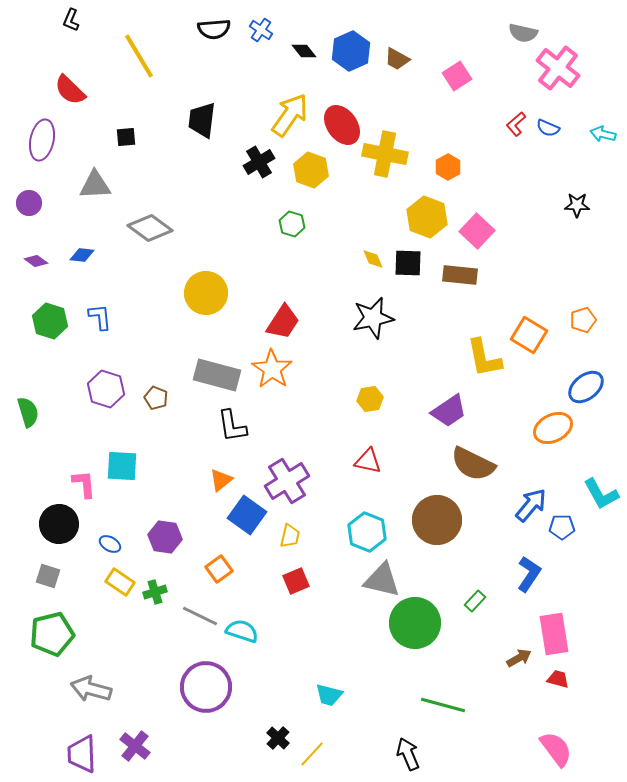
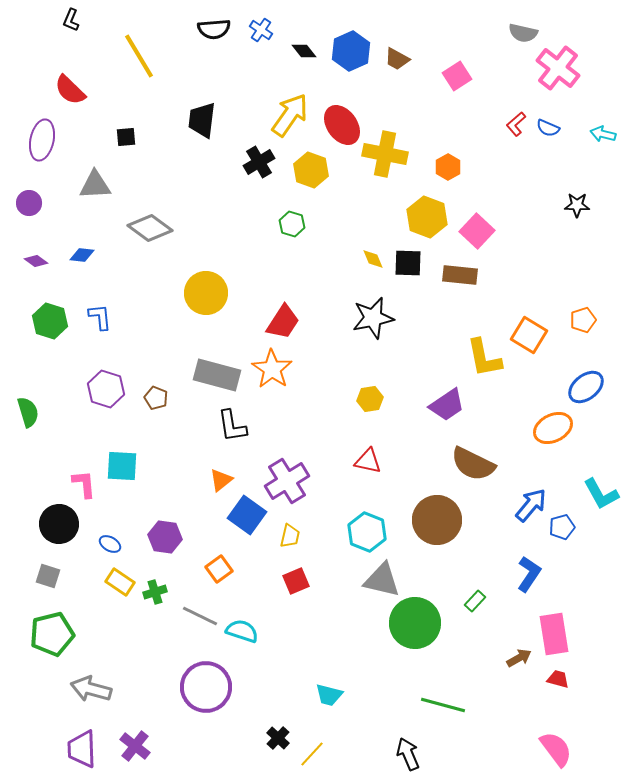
purple trapezoid at (449, 411): moved 2 px left, 6 px up
blue pentagon at (562, 527): rotated 15 degrees counterclockwise
purple trapezoid at (82, 754): moved 5 px up
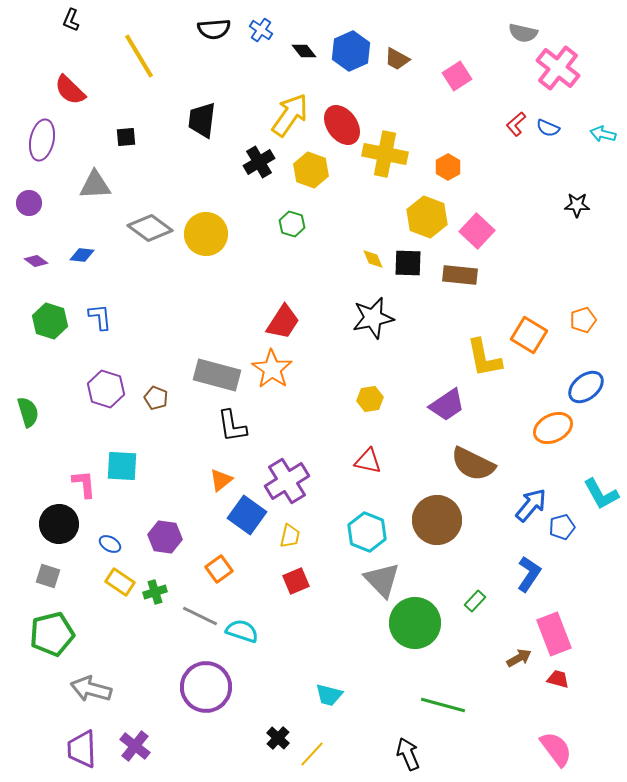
yellow circle at (206, 293): moved 59 px up
gray triangle at (382, 580): rotated 33 degrees clockwise
pink rectangle at (554, 634): rotated 12 degrees counterclockwise
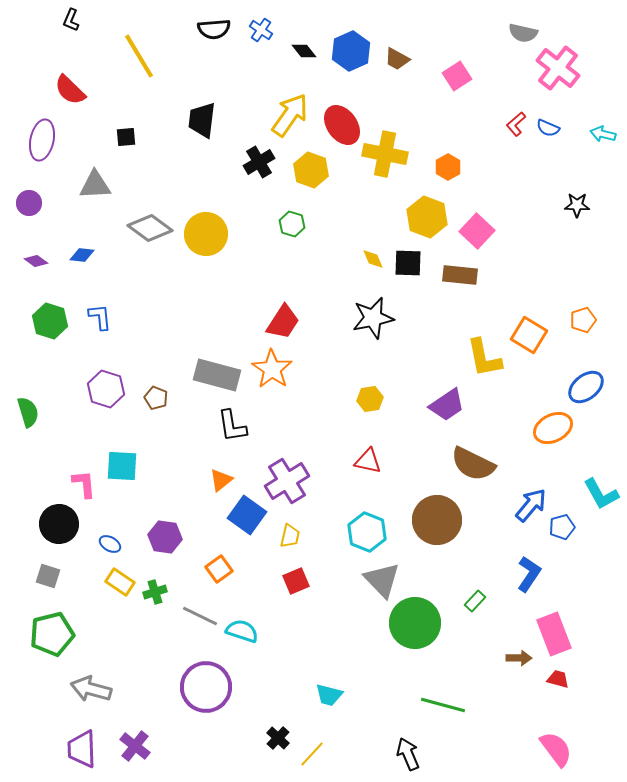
brown arrow at (519, 658): rotated 30 degrees clockwise
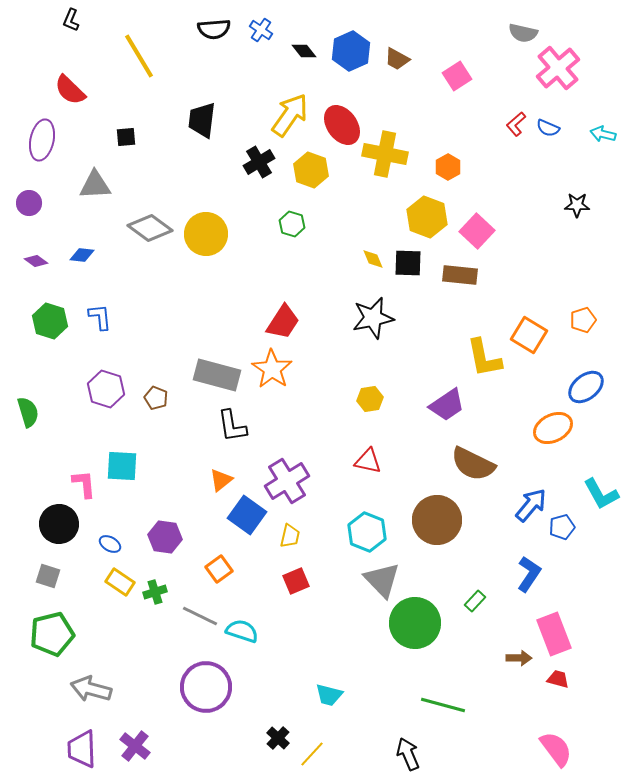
pink cross at (558, 68): rotated 12 degrees clockwise
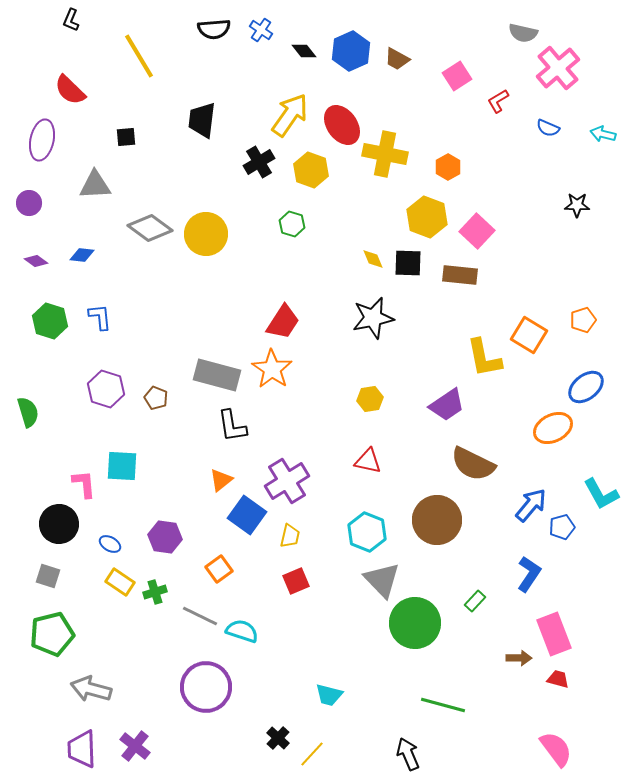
red L-shape at (516, 124): moved 18 px left, 23 px up; rotated 10 degrees clockwise
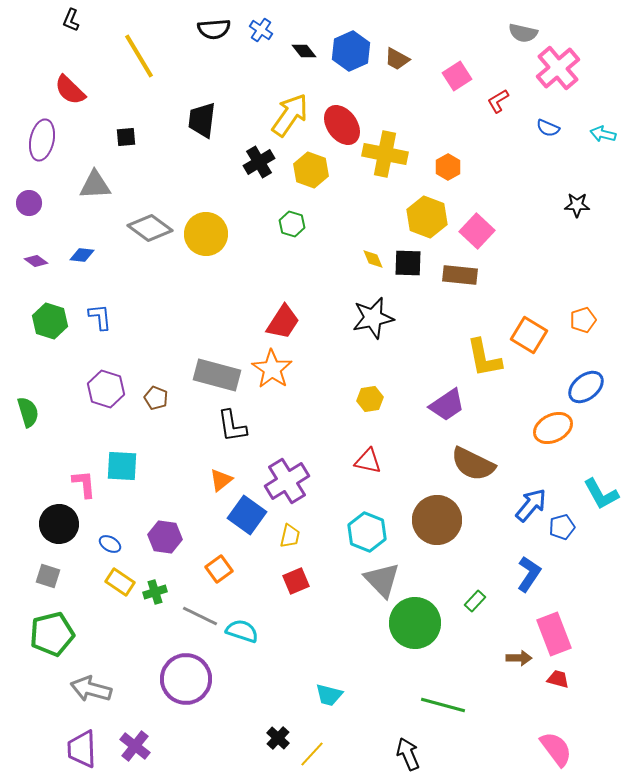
purple circle at (206, 687): moved 20 px left, 8 px up
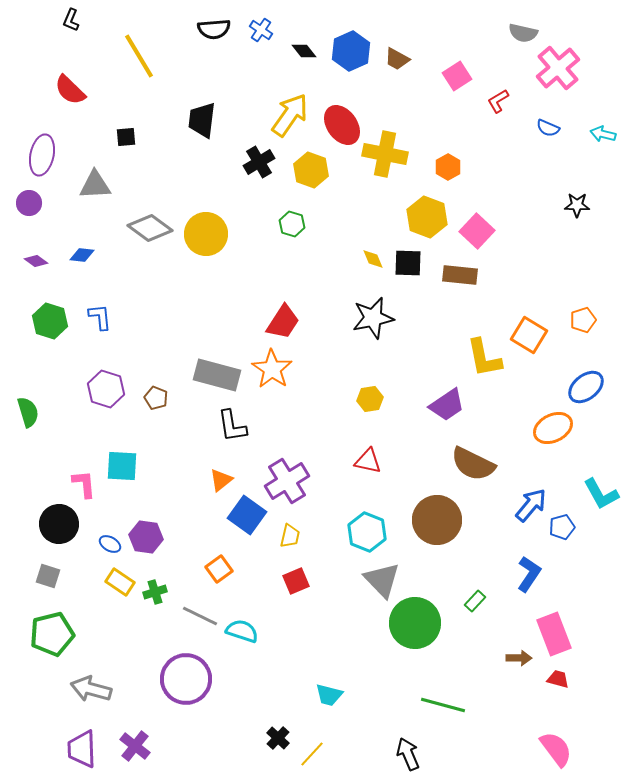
purple ellipse at (42, 140): moved 15 px down
purple hexagon at (165, 537): moved 19 px left
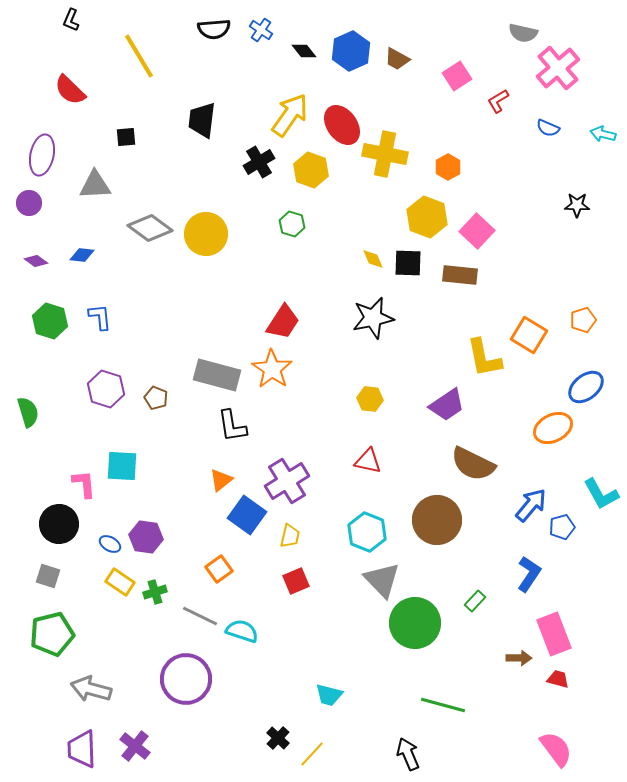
yellow hexagon at (370, 399): rotated 15 degrees clockwise
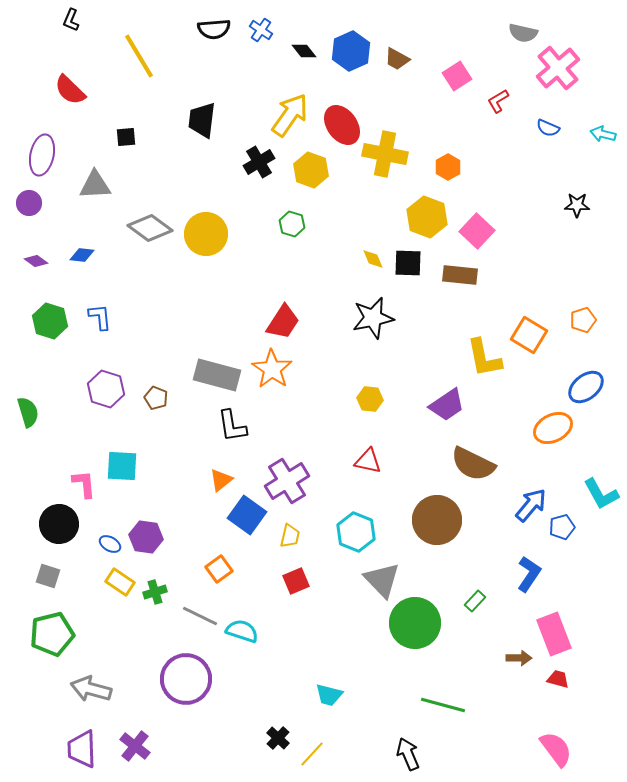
cyan hexagon at (367, 532): moved 11 px left
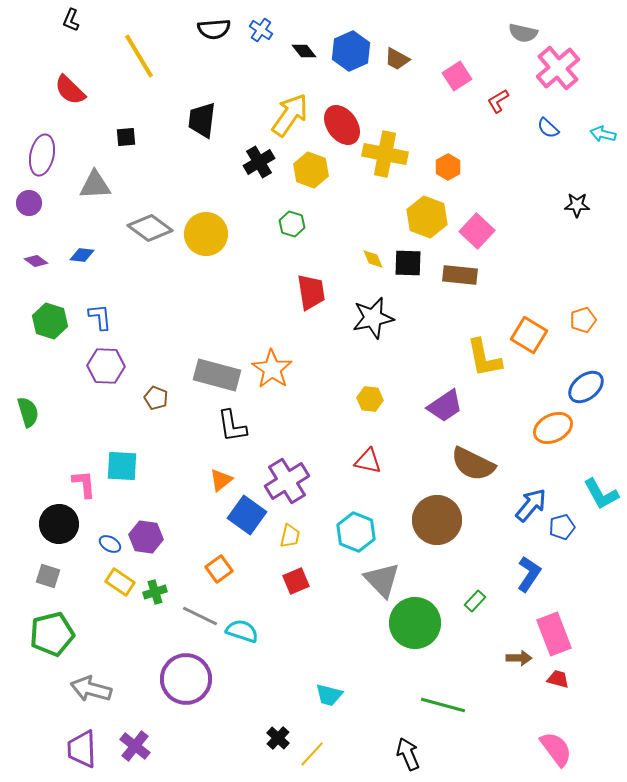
blue semicircle at (548, 128): rotated 20 degrees clockwise
red trapezoid at (283, 322): moved 28 px right, 30 px up; rotated 42 degrees counterclockwise
purple hexagon at (106, 389): moved 23 px up; rotated 15 degrees counterclockwise
purple trapezoid at (447, 405): moved 2 px left, 1 px down
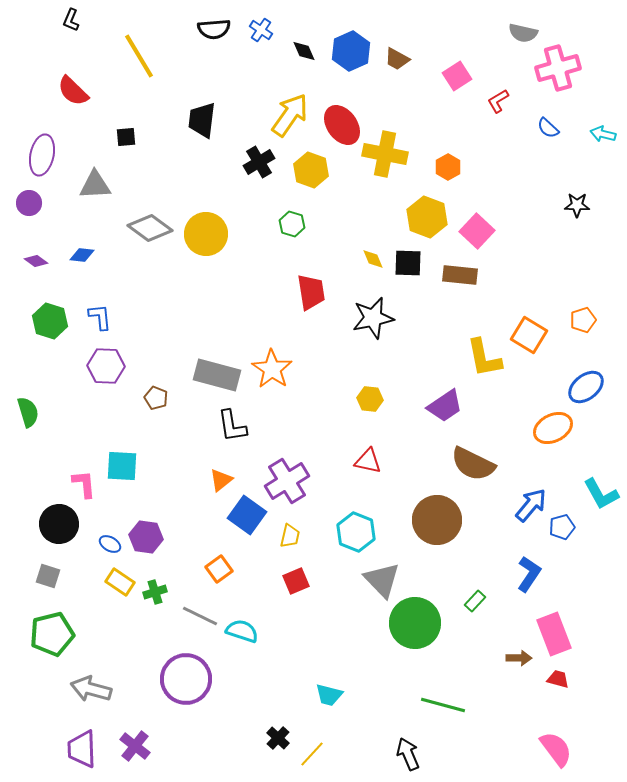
black diamond at (304, 51): rotated 15 degrees clockwise
pink cross at (558, 68): rotated 24 degrees clockwise
red semicircle at (70, 90): moved 3 px right, 1 px down
